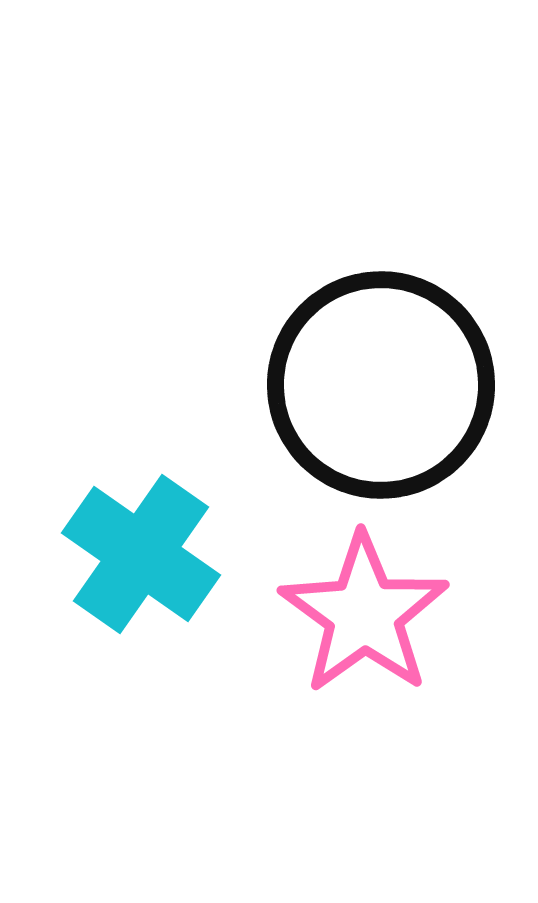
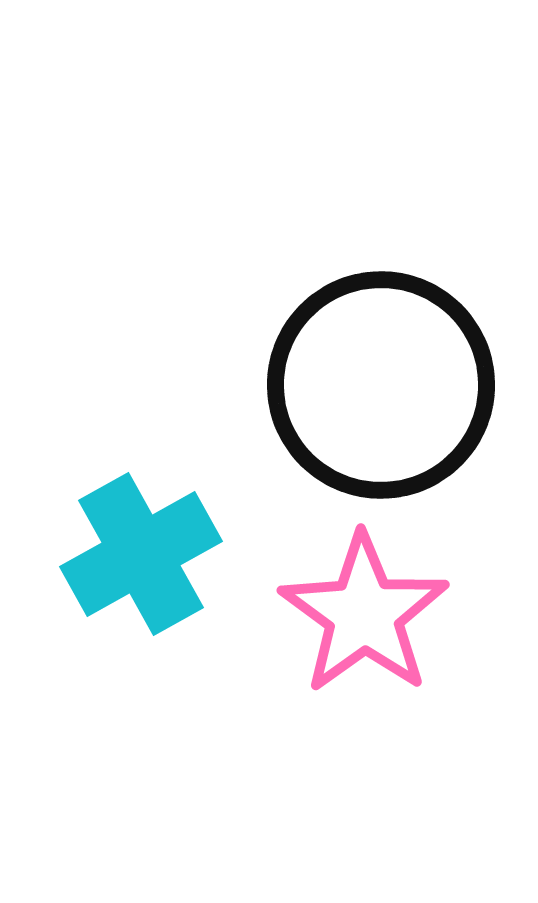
cyan cross: rotated 26 degrees clockwise
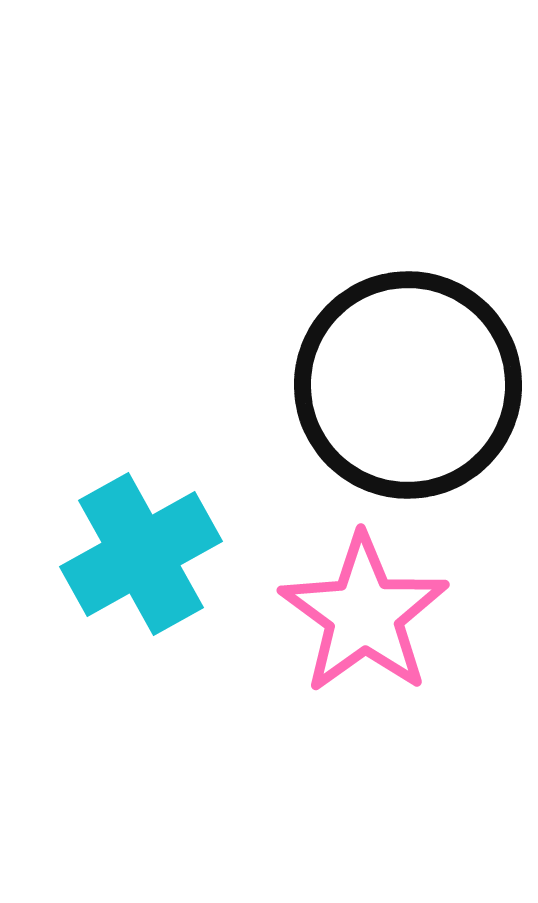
black circle: moved 27 px right
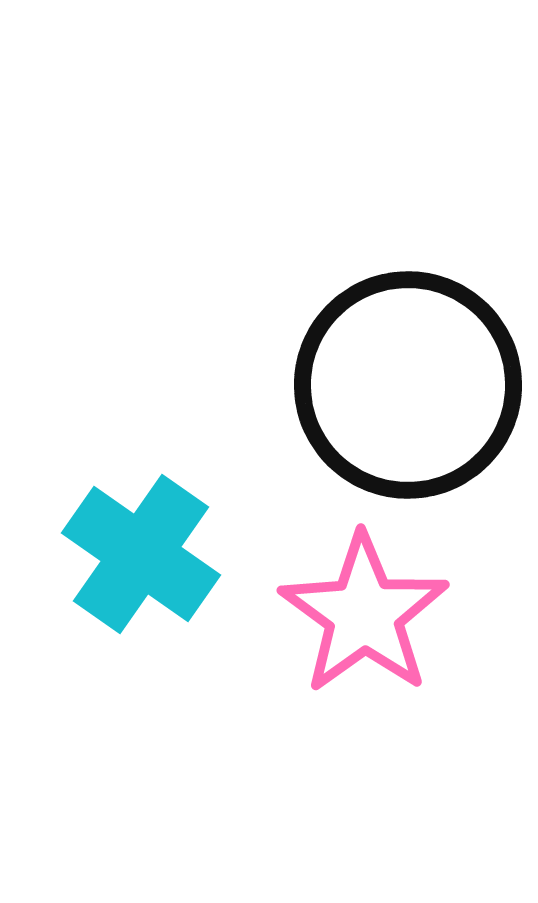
cyan cross: rotated 26 degrees counterclockwise
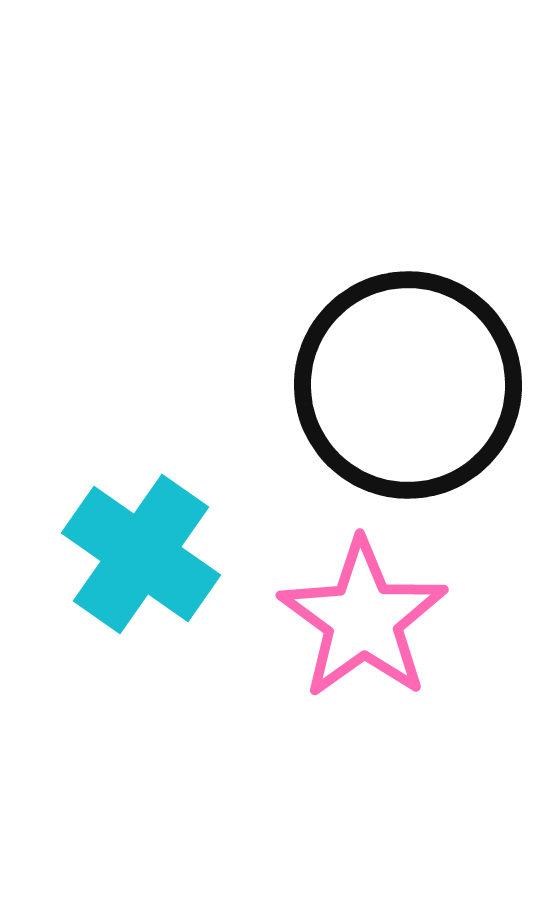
pink star: moved 1 px left, 5 px down
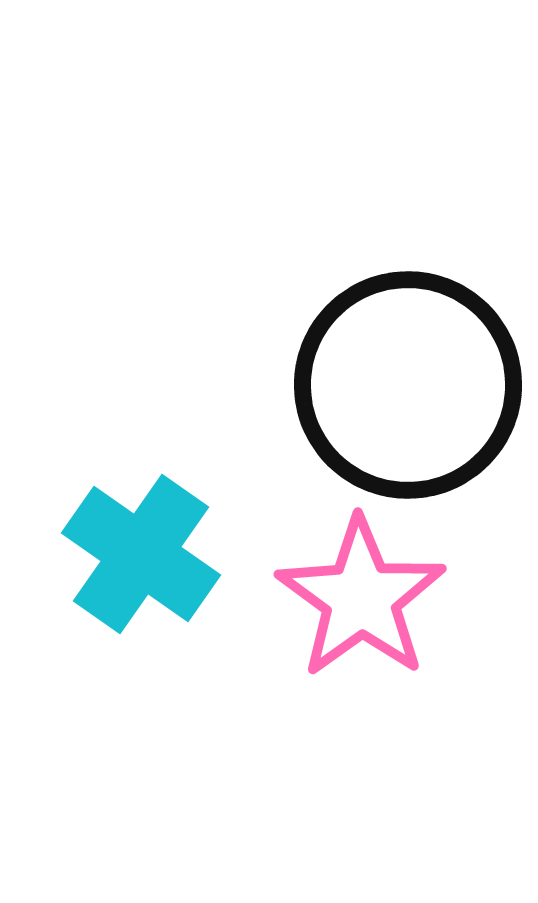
pink star: moved 2 px left, 21 px up
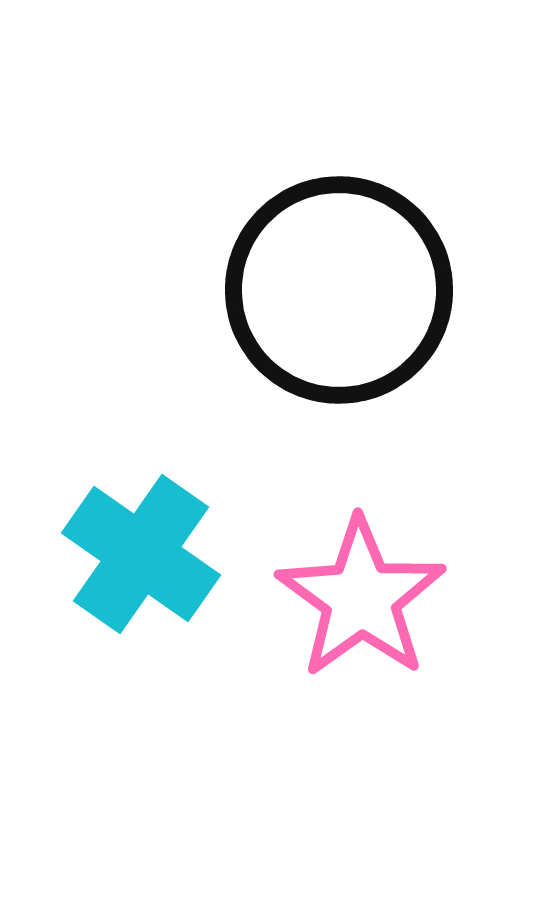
black circle: moved 69 px left, 95 px up
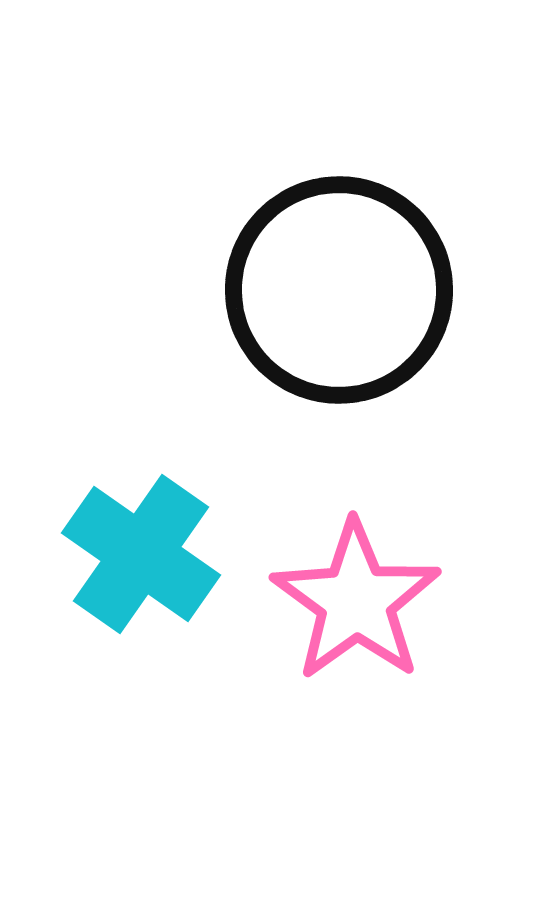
pink star: moved 5 px left, 3 px down
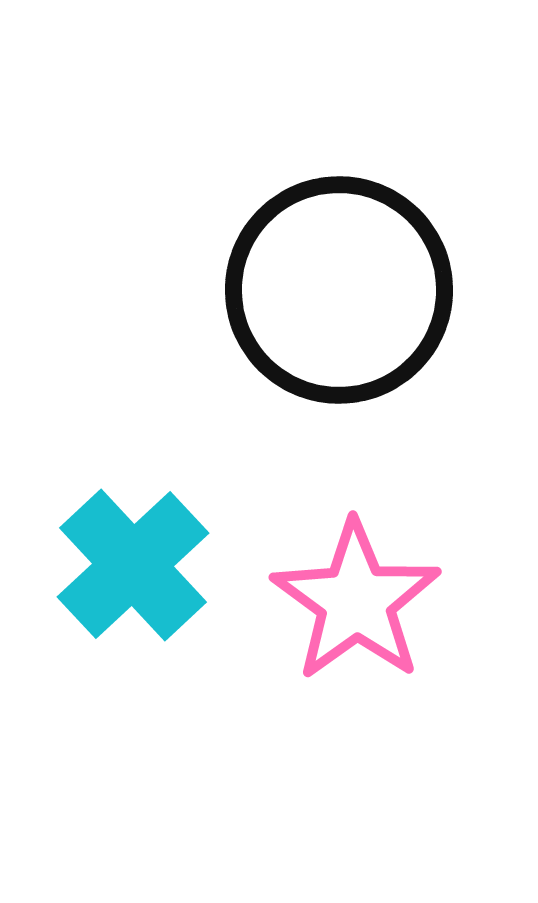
cyan cross: moved 8 px left, 11 px down; rotated 12 degrees clockwise
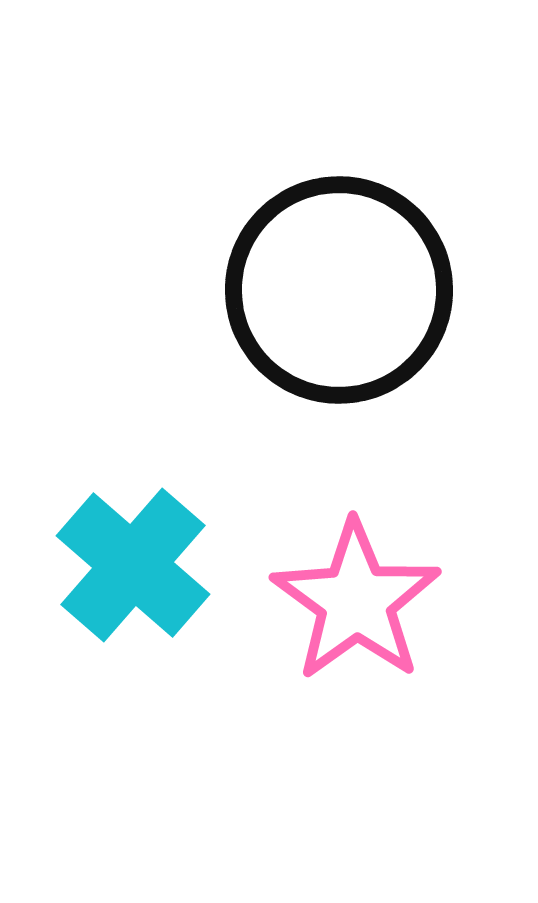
cyan cross: rotated 6 degrees counterclockwise
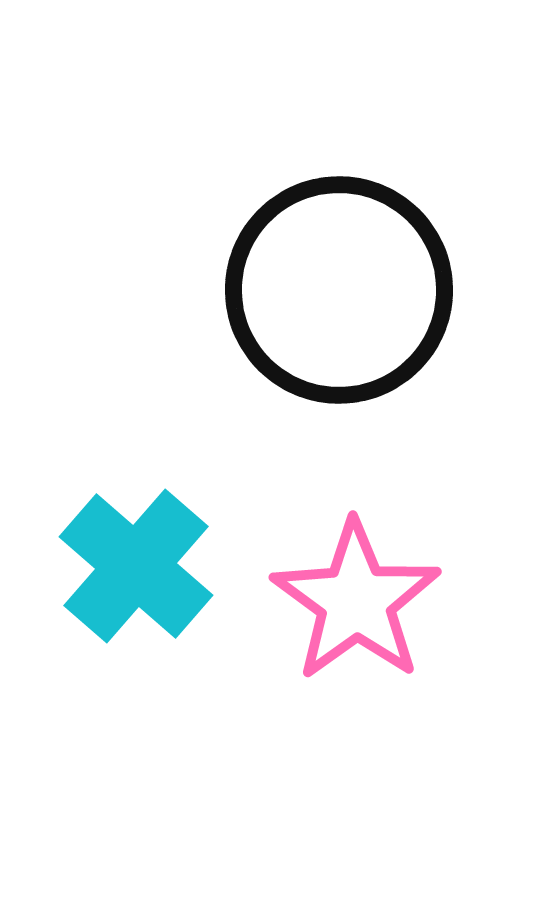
cyan cross: moved 3 px right, 1 px down
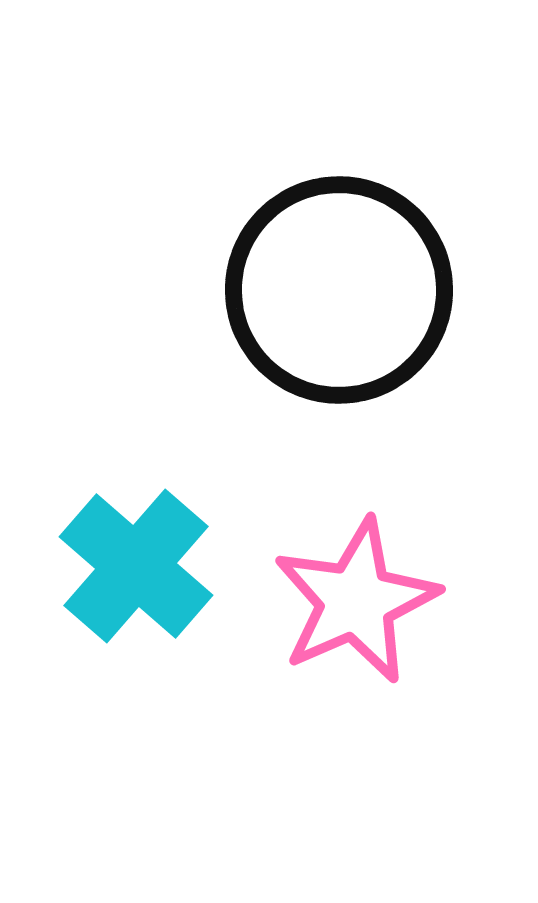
pink star: rotated 12 degrees clockwise
